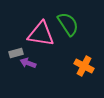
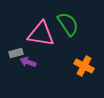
purple arrow: moved 1 px up
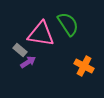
gray rectangle: moved 4 px right, 3 px up; rotated 56 degrees clockwise
purple arrow: rotated 126 degrees clockwise
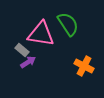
gray rectangle: moved 2 px right
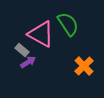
pink triangle: rotated 20 degrees clockwise
orange cross: rotated 18 degrees clockwise
